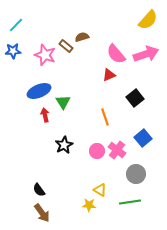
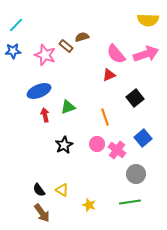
yellow semicircle: rotated 50 degrees clockwise
green triangle: moved 5 px right, 5 px down; rotated 42 degrees clockwise
pink circle: moved 7 px up
yellow triangle: moved 38 px left
yellow star: rotated 16 degrees clockwise
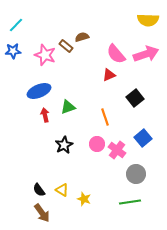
yellow star: moved 5 px left, 6 px up
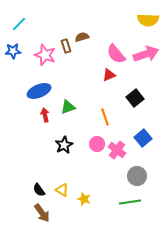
cyan line: moved 3 px right, 1 px up
brown rectangle: rotated 32 degrees clockwise
gray circle: moved 1 px right, 2 px down
